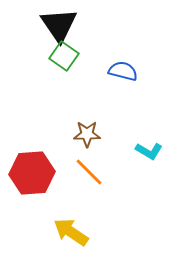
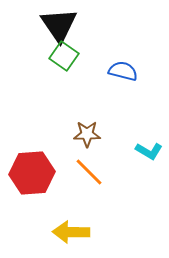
yellow arrow: rotated 33 degrees counterclockwise
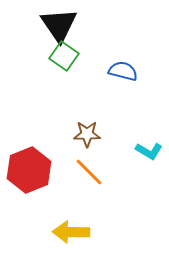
red hexagon: moved 3 px left, 3 px up; rotated 18 degrees counterclockwise
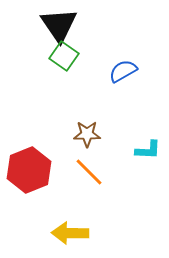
blue semicircle: rotated 44 degrees counterclockwise
cyan L-shape: moved 1 px left, 1 px up; rotated 28 degrees counterclockwise
yellow arrow: moved 1 px left, 1 px down
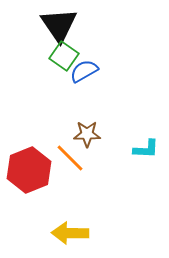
blue semicircle: moved 39 px left
cyan L-shape: moved 2 px left, 1 px up
orange line: moved 19 px left, 14 px up
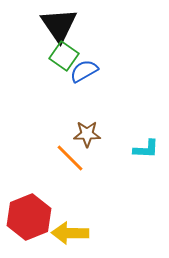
red hexagon: moved 47 px down
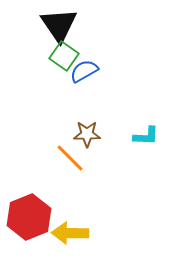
cyan L-shape: moved 13 px up
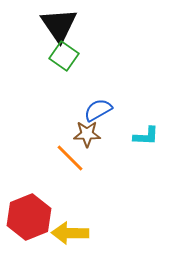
blue semicircle: moved 14 px right, 39 px down
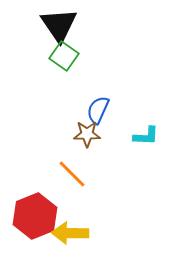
blue semicircle: rotated 36 degrees counterclockwise
orange line: moved 2 px right, 16 px down
red hexagon: moved 6 px right, 1 px up
